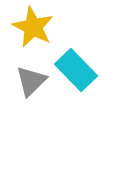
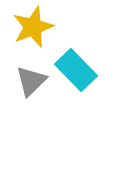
yellow star: rotated 24 degrees clockwise
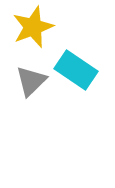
cyan rectangle: rotated 12 degrees counterclockwise
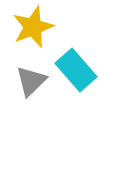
cyan rectangle: rotated 15 degrees clockwise
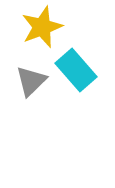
yellow star: moved 9 px right
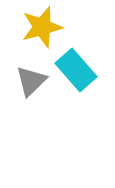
yellow star: rotated 6 degrees clockwise
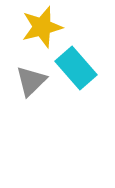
cyan rectangle: moved 2 px up
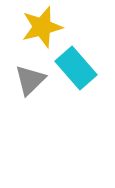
gray triangle: moved 1 px left, 1 px up
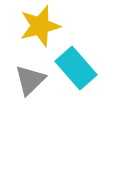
yellow star: moved 2 px left, 1 px up
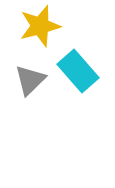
cyan rectangle: moved 2 px right, 3 px down
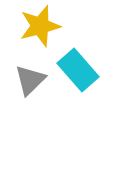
cyan rectangle: moved 1 px up
